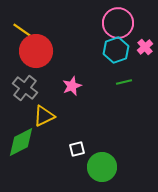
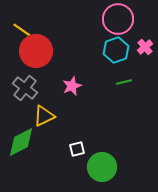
pink circle: moved 4 px up
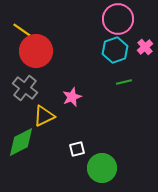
cyan hexagon: moved 1 px left
pink star: moved 11 px down
green circle: moved 1 px down
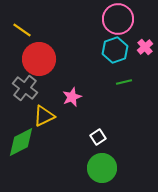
red circle: moved 3 px right, 8 px down
white square: moved 21 px right, 12 px up; rotated 21 degrees counterclockwise
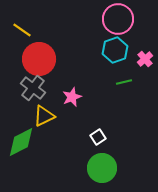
pink cross: moved 12 px down
gray cross: moved 8 px right
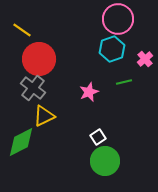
cyan hexagon: moved 3 px left, 1 px up
pink star: moved 17 px right, 5 px up
green circle: moved 3 px right, 7 px up
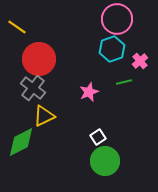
pink circle: moved 1 px left
yellow line: moved 5 px left, 3 px up
pink cross: moved 5 px left, 2 px down
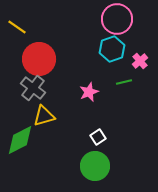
yellow triangle: rotated 10 degrees clockwise
green diamond: moved 1 px left, 2 px up
green circle: moved 10 px left, 5 px down
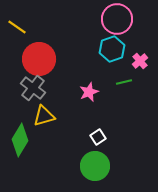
green diamond: rotated 32 degrees counterclockwise
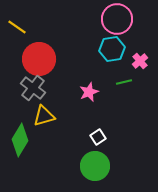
cyan hexagon: rotated 10 degrees clockwise
